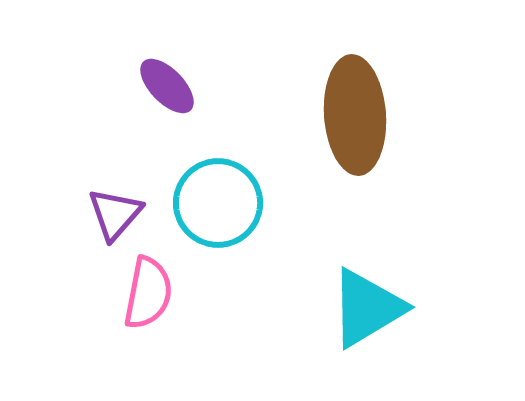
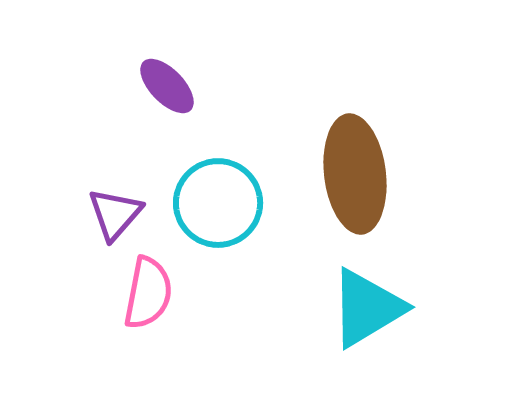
brown ellipse: moved 59 px down; rotated 3 degrees counterclockwise
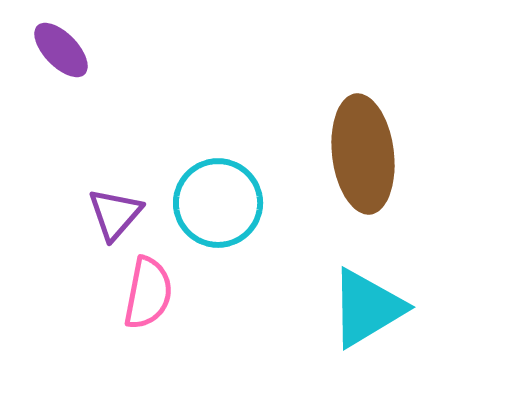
purple ellipse: moved 106 px left, 36 px up
brown ellipse: moved 8 px right, 20 px up
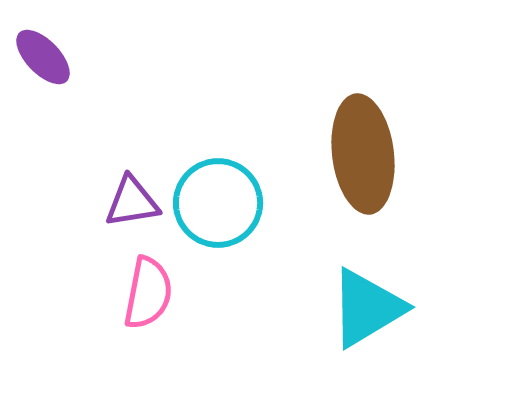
purple ellipse: moved 18 px left, 7 px down
purple triangle: moved 17 px right, 12 px up; rotated 40 degrees clockwise
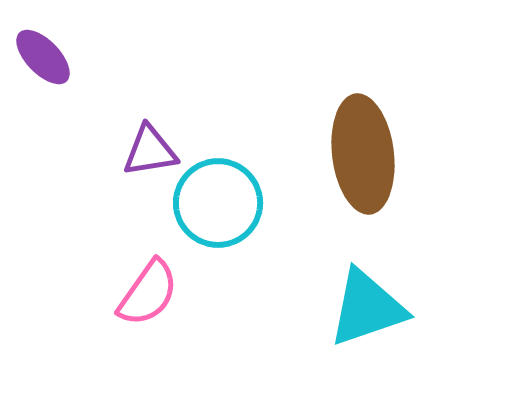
purple triangle: moved 18 px right, 51 px up
pink semicircle: rotated 24 degrees clockwise
cyan triangle: rotated 12 degrees clockwise
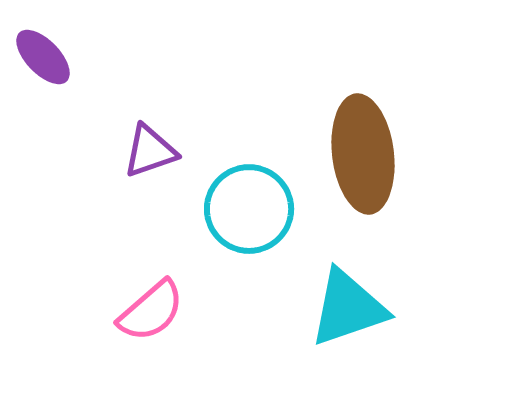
purple triangle: rotated 10 degrees counterclockwise
cyan circle: moved 31 px right, 6 px down
pink semicircle: moved 3 px right, 18 px down; rotated 14 degrees clockwise
cyan triangle: moved 19 px left
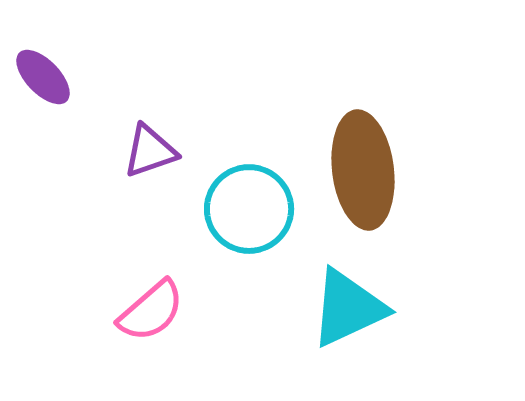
purple ellipse: moved 20 px down
brown ellipse: moved 16 px down
cyan triangle: rotated 6 degrees counterclockwise
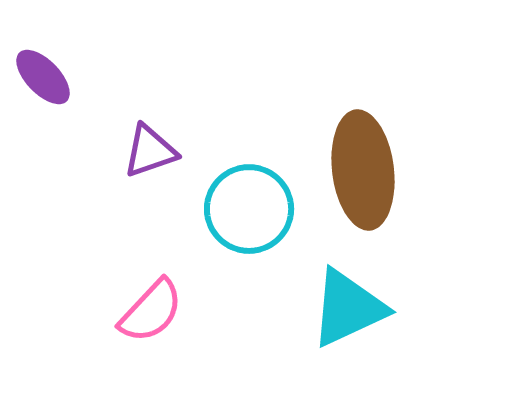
pink semicircle: rotated 6 degrees counterclockwise
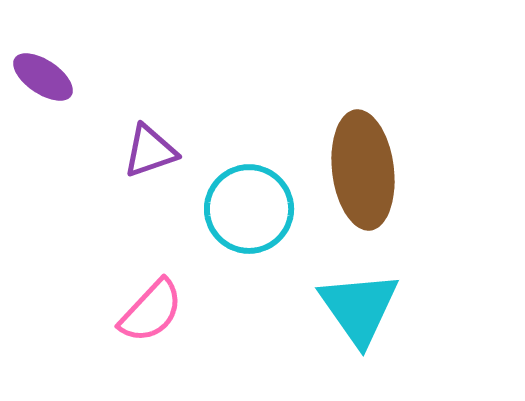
purple ellipse: rotated 12 degrees counterclockwise
cyan triangle: moved 11 px right; rotated 40 degrees counterclockwise
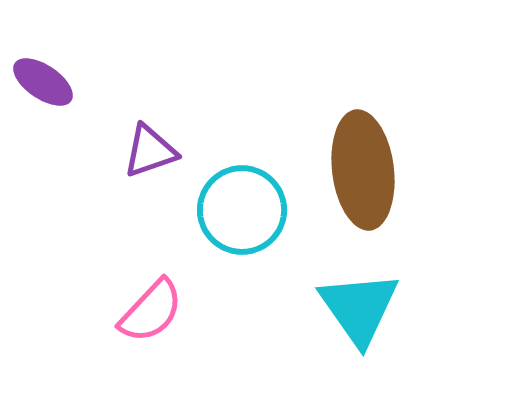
purple ellipse: moved 5 px down
cyan circle: moved 7 px left, 1 px down
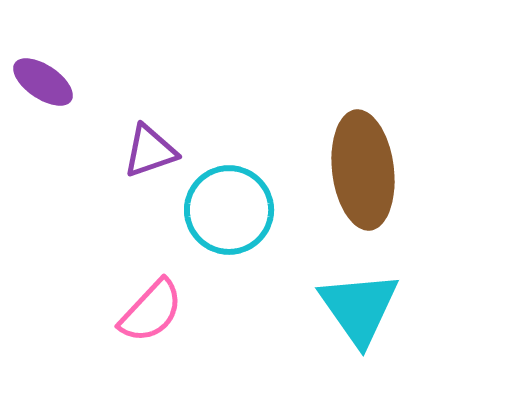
cyan circle: moved 13 px left
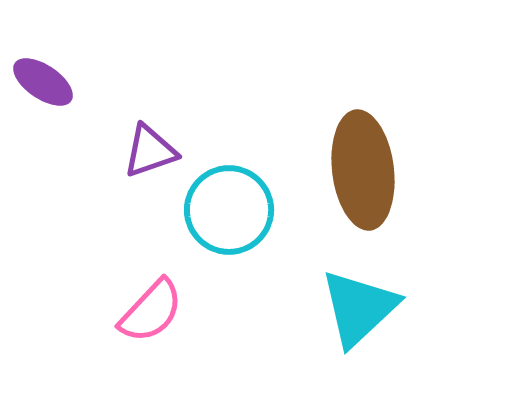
cyan triangle: rotated 22 degrees clockwise
